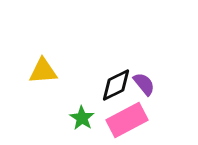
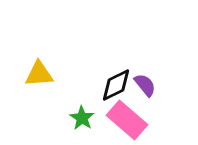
yellow triangle: moved 4 px left, 3 px down
purple semicircle: moved 1 px right, 1 px down
pink rectangle: rotated 69 degrees clockwise
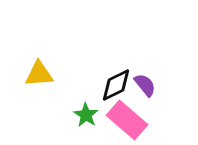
green star: moved 4 px right, 3 px up
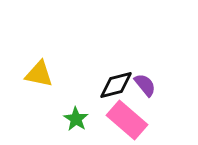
yellow triangle: rotated 16 degrees clockwise
black diamond: rotated 12 degrees clockwise
green star: moved 10 px left, 4 px down
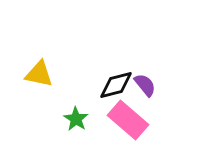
pink rectangle: moved 1 px right
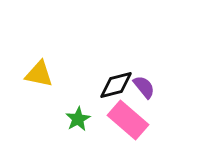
purple semicircle: moved 1 px left, 2 px down
green star: moved 2 px right; rotated 10 degrees clockwise
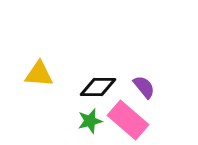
yellow triangle: rotated 8 degrees counterclockwise
black diamond: moved 18 px left, 2 px down; rotated 15 degrees clockwise
green star: moved 12 px right, 2 px down; rotated 15 degrees clockwise
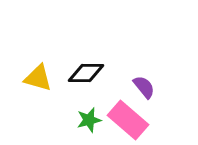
yellow triangle: moved 1 px left, 4 px down; rotated 12 degrees clockwise
black diamond: moved 12 px left, 14 px up
green star: moved 1 px left, 1 px up
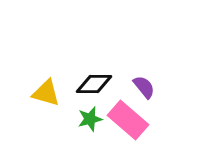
black diamond: moved 8 px right, 11 px down
yellow triangle: moved 8 px right, 15 px down
green star: moved 1 px right, 1 px up
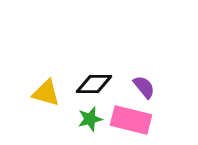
pink rectangle: moved 3 px right; rotated 27 degrees counterclockwise
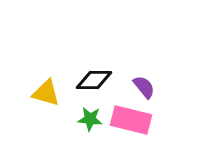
black diamond: moved 4 px up
green star: rotated 20 degrees clockwise
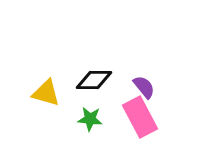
pink rectangle: moved 9 px right, 3 px up; rotated 48 degrees clockwise
